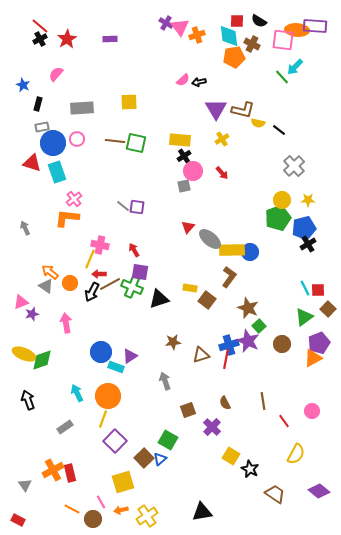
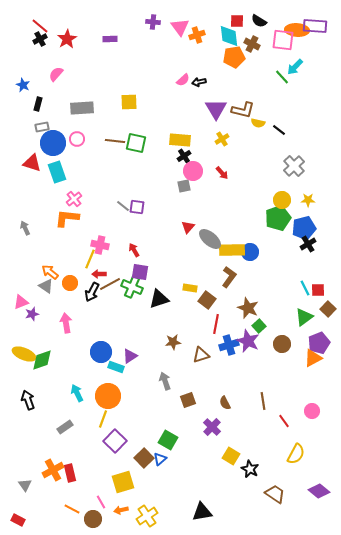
purple cross at (166, 23): moved 13 px left, 1 px up; rotated 24 degrees counterclockwise
red line at (226, 359): moved 10 px left, 35 px up
brown square at (188, 410): moved 10 px up
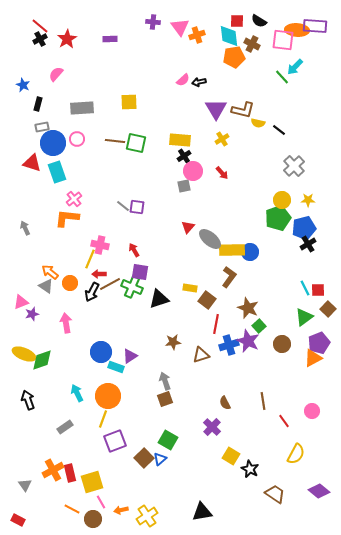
brown square at (188, 400): moved 23 px left, 1 px up
purple square at (115, 441): rotated 25 degrees clockwise
yellow square at (123, 482): moved 31 px left
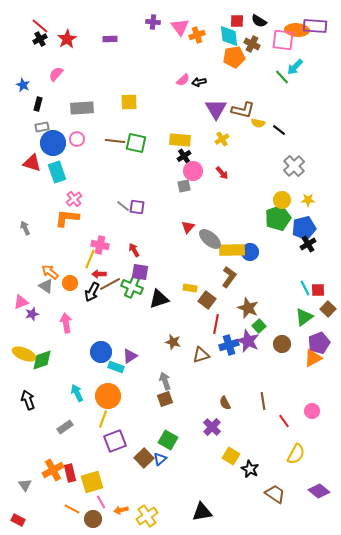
brown star at (173, 342): rotated 21 degrees clockwise
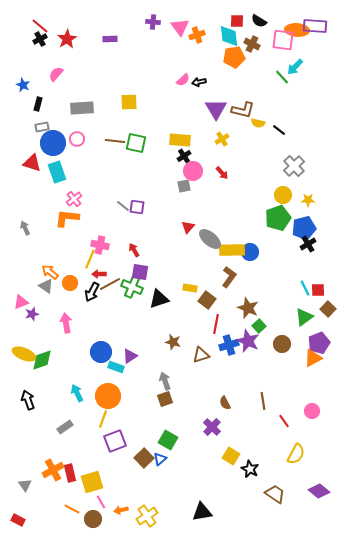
yellow circle at (282, 200): moved 1 px right, 5 px up
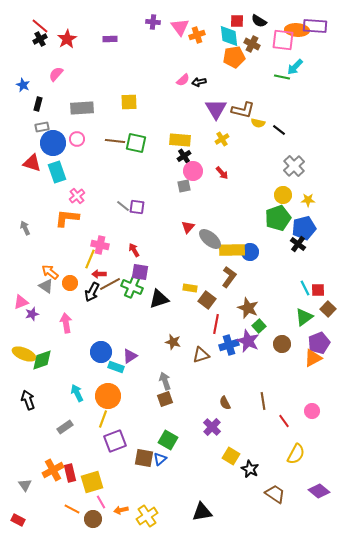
green line at (282, 77): rotated 35 degrees counterclockwise
pink cross at (74, 199): moved 3 px right, 3 px up
black cross at (308, 244): moved 10 px left; rotated 21 degrees counterclockwise
brown square at (144, 458): rotated 36 degrees counterclockwise
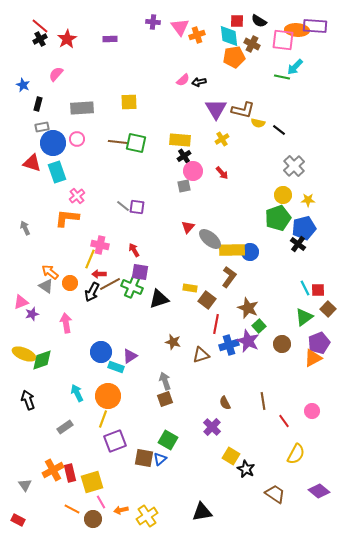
brown line at (115, 141): moved 3 px right, 1 px down
black star at (250, 469): moved 4 px left
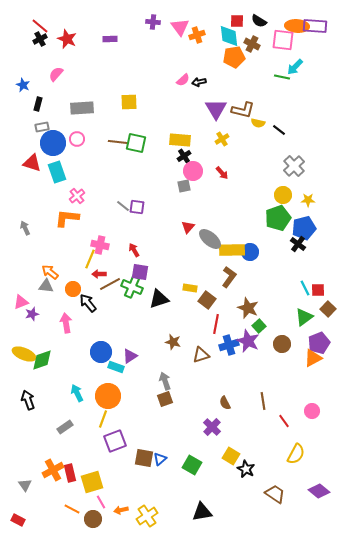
orange ellipse at (297, 30): moved 4 px up
red star at (67, 39): rotated 18 degrees counterclockwise
orange circle at (70, 283): moved 3 px right, 6 px down
gray triangle at (46, 286): rotated 28 degrees counterclockwise
black arrow at (92, 292): moved 4 px left, 11 px down; rotated 114 degrees clockwise
green square at (168, 440): moved 24 px right, 25 px down
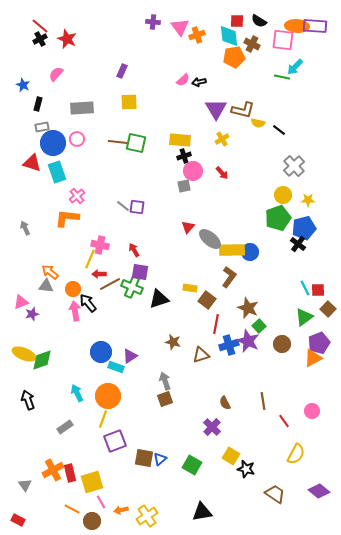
purple rectangle at (110, 39): moved 12 px right, 32 px down; rotated 64 degrees counterclockwise
black cross at (184, 156): rotated 16 degrees clockwise
pink arrow at (66, 323): moved 9 px right, 12 px up
black star at (246, 469): rotated 12 degrees counterclockwise
brown circle at (93, 519): moved 1 px left, 2 px down
